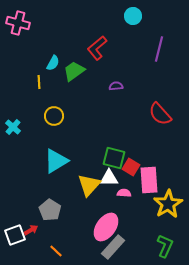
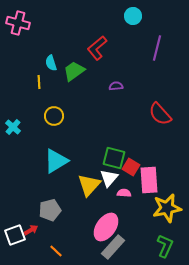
purple line: moved 2 px left, 1 px up
cyan semicircle: moved 2 px left; rotated 133 degrees clockwise
white triangle: rotated 48 degrees counterclockwise
yellow star: moved 1 px left, 4 px down; rotated 20 degrees clockwise
gray pentagon: rotated 25 degrees clockwise
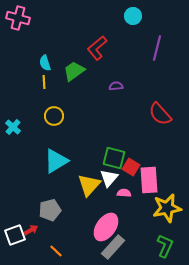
pink cross: moved 5 px up
cyan semicircle: moved 6 px left
yellow line: moved 5 px right
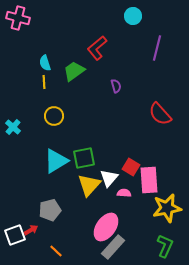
purple semicircle: rotated 80 degrees clockwise
green square: moved 30 px left; rotated 25 degrees counterclockwise
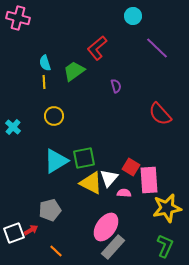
purple line: rotated 60 degrees counterclockwise
yellow triangle: moved 2 px right, 2 px up; rotated 45 degrees counterclockwise
white square: moved 1 px left, 2 px up
